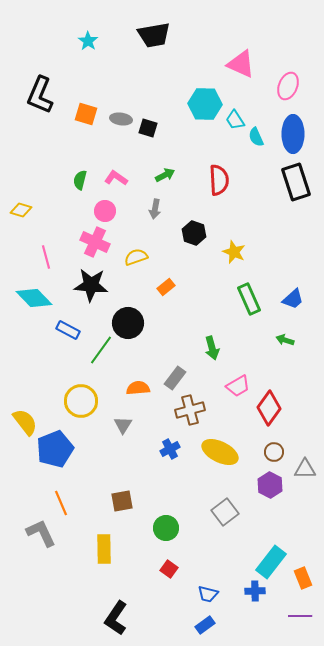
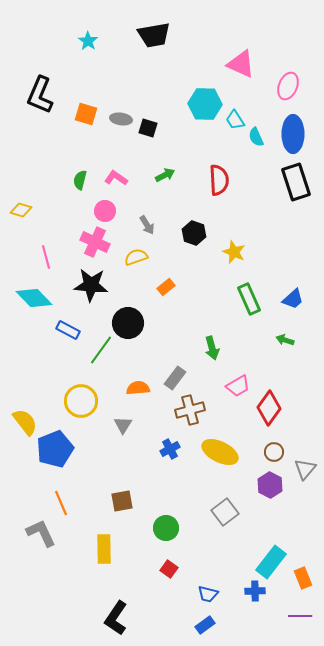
gray arrow at (155, 209): moved 8 px left, 16 px down; rotated 42 degrees counterclockwise
gray triangle at (305, 469): rotated 50 degrees counterclockwise
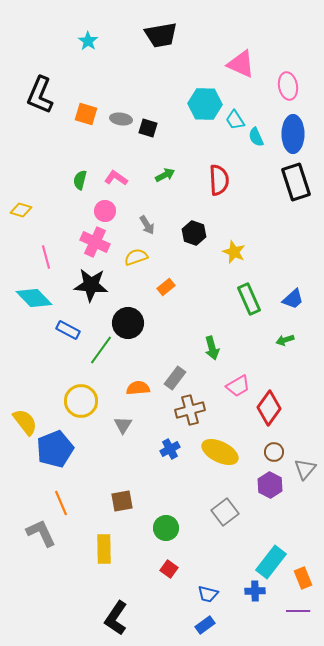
black trapezoid at (154, 35): moved 7 px right
pink ellipse at (288, 86): rotated 32 degrees counterclockwise
green arrow at (285, 340): rotated 36 degrees counterclockwise
purple line at (300, 616): moved 2 px left, 5 px up
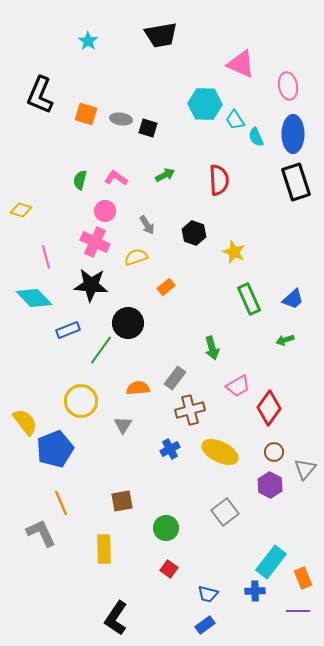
blue rectangle at (68, 330): rotated 50 degrees counterclockwise
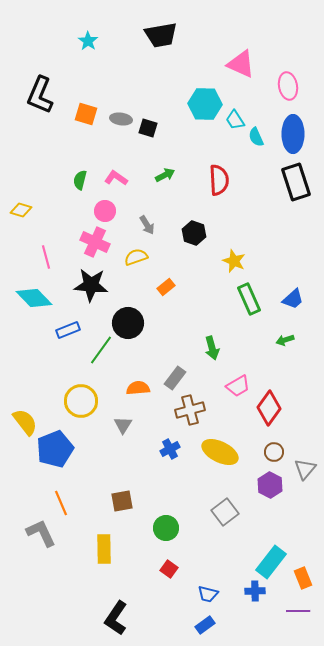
yellow star at (234, 252): moved 9 px down
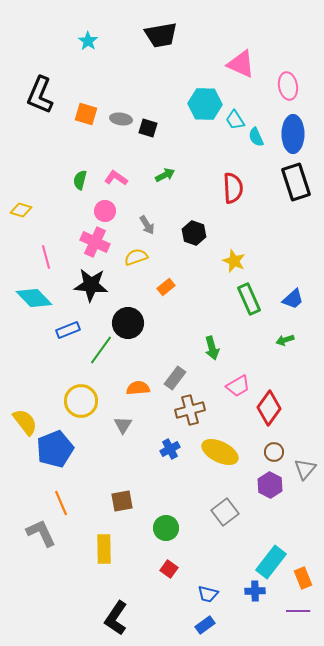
red semicircle at (219, 180): moved 14 px right, 8 px down
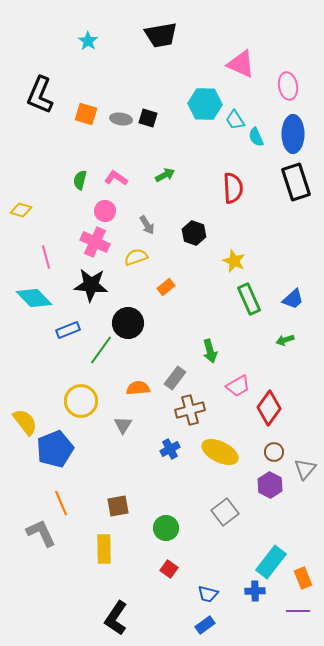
black square at (148, 128): moved 10 px up
green arrow at (212, 348): moved 2 px left, 3 px down
brown square at (122, 501): moved 4 px left, 5 px down
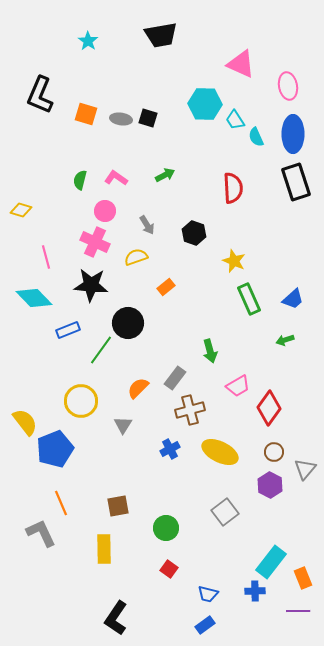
orange semicircle at (138, 388): rotated 40 degrees counterclockwise
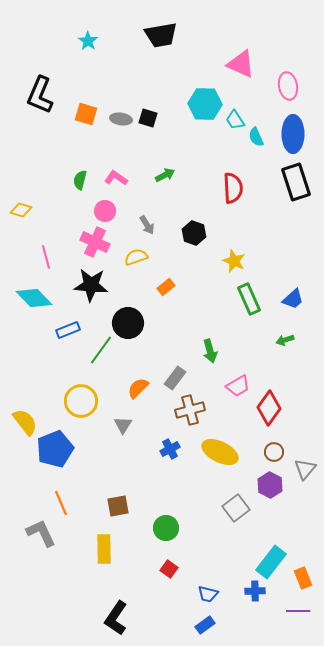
gray square at (225, 512): moved 11 px right, 4 px up
